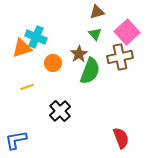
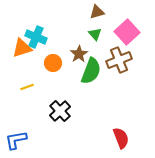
brown cross: moved 1 px left, 3 px down; rotated 10 degrees counterclockwise
green semicircle: moved 1 px right
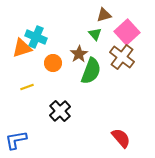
brown triangle: moved 7 px right, 3 px down
brown cross: moved 3 px right, 3 px up; rotated 30 degrees counterclockwise
red semicircle: rotated 20 degrees counterclockwise
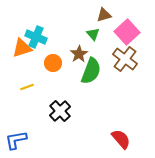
green triangle: moved 2 px left
brown cross: moved 3 px right, 2 px down
red semicircle: moved 1 px down
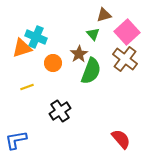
black cross: rotated 10 degrees clockwise
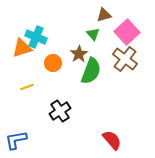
red semicircle: moved 9 px left, 1 px down
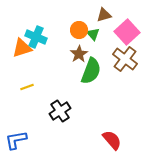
orange circle: moved 26 px right, 33 px up
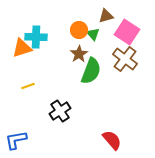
brown triangle: moved 2 px right, 1 px down
pink square: rotated 15 degrees counterclockwise
cyan cross: rotated 20 degrees counterclockwise
yellow line: moved 1 px right, 1 px up
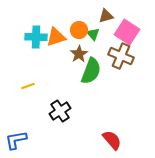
orange triangle: moved 34 px right, 11 px up
brown cross: moved 4 px left, 3 px up; rotated 15 degrees counterclockwise
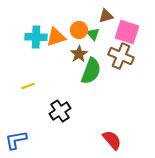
pink square: rotated 15 degrees counterclockwise
